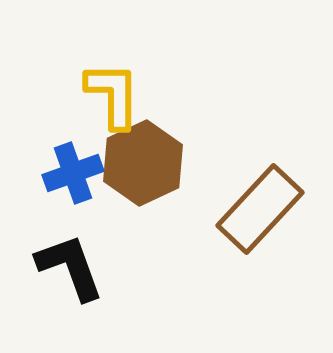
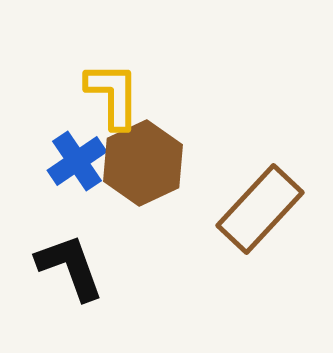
blue cross: moved 4 px right, 12 px up; rotated 14 degrees counterclockwise
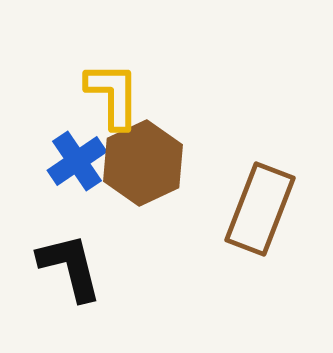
brown rectangle: rotated 22 degrees counterclockwise
black L-shape: rotated 6 degrees clockwise
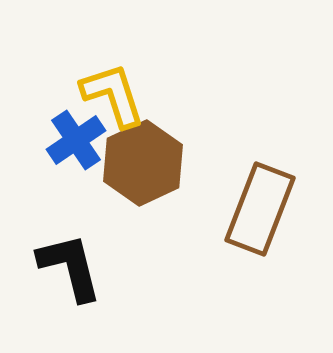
yellow L-shape: rotated 18 degrees counterclockwise
blue cross: moved 1 px left, 21 px up
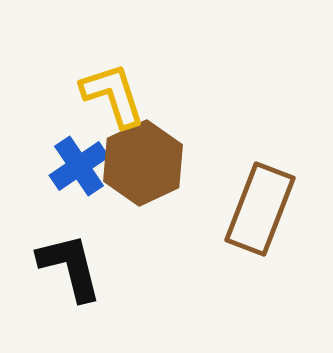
blue cross: moved 3 px right, 26 px down
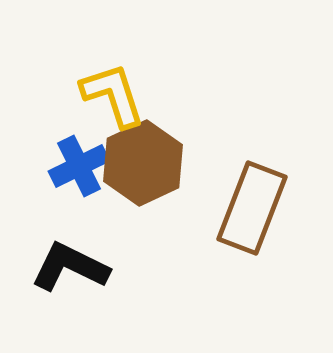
blue cross: rotated 8 degrees clockwise
brown rectangle: moved 8 px left, 1 px up
black L-shape: rotated 50 degrees counterclockwise
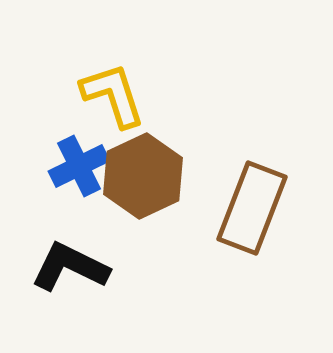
brown hexagon: moved 13 px down
